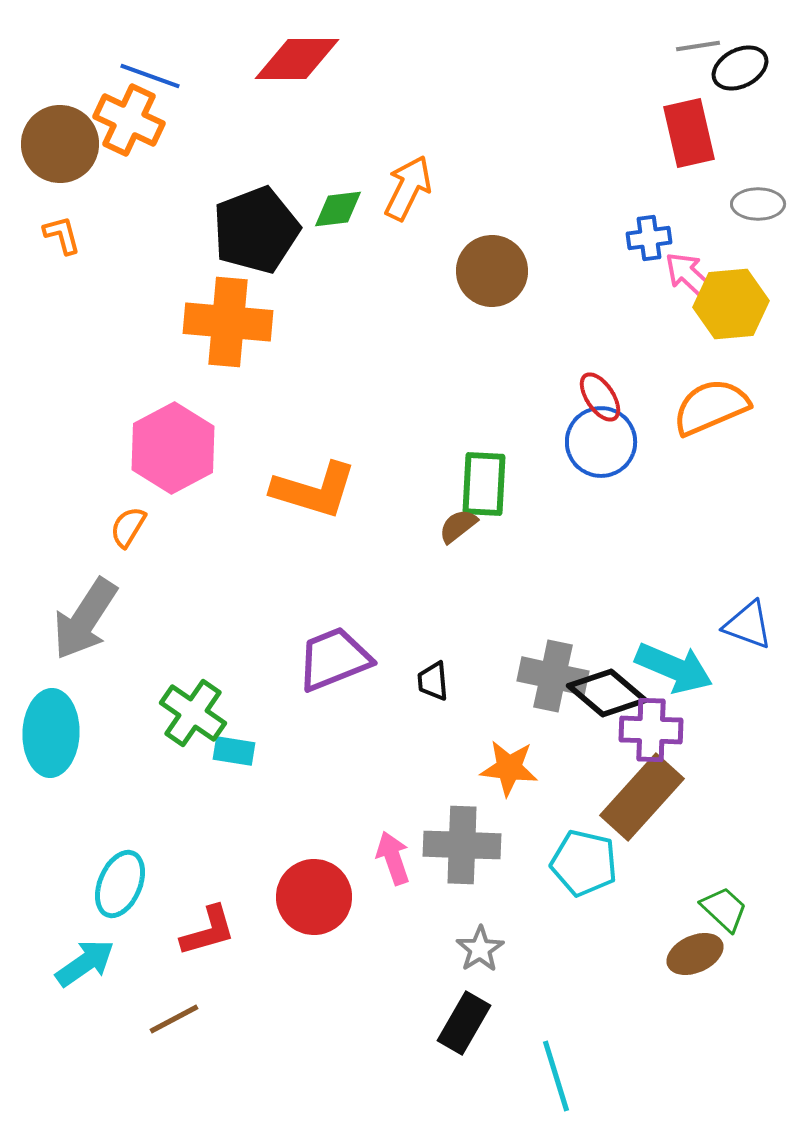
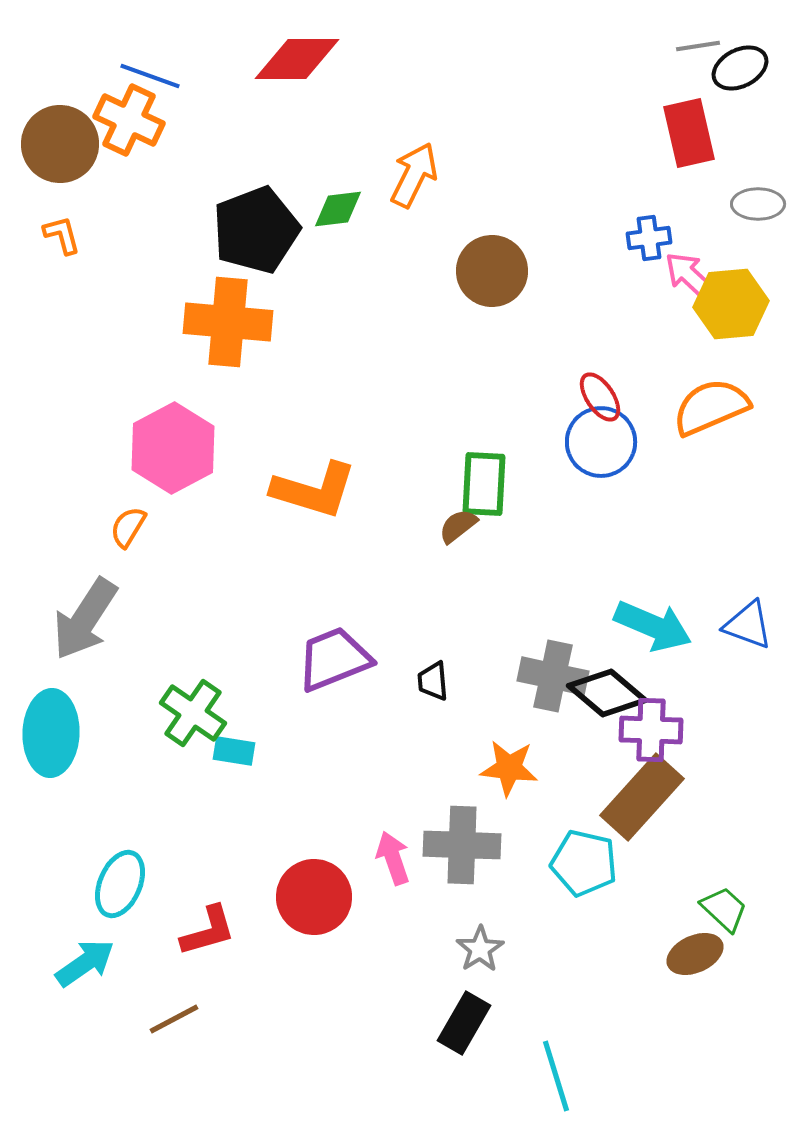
orange arrow at (408, 188): moved 6 px right, 13 px up
cyan arrow at (674, 668): moved 21 px left, 42 px up
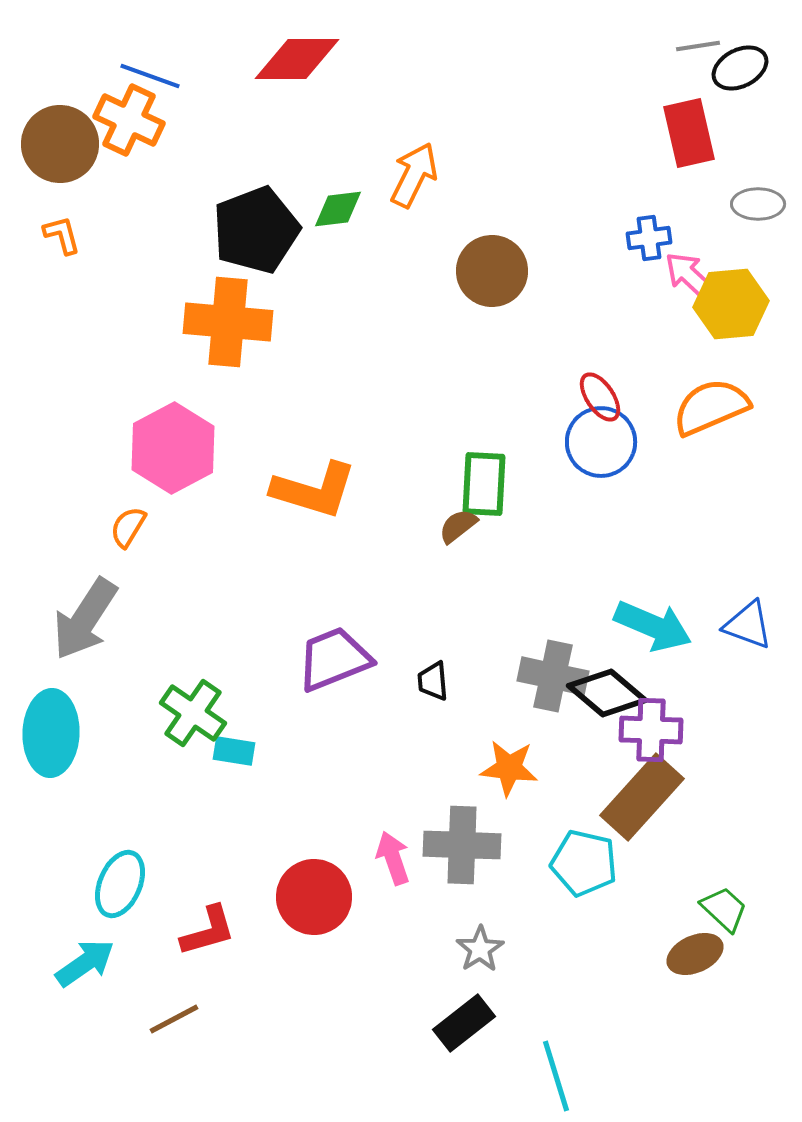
black rectangle at (464, 1023): rotated 22 degrees clockwise
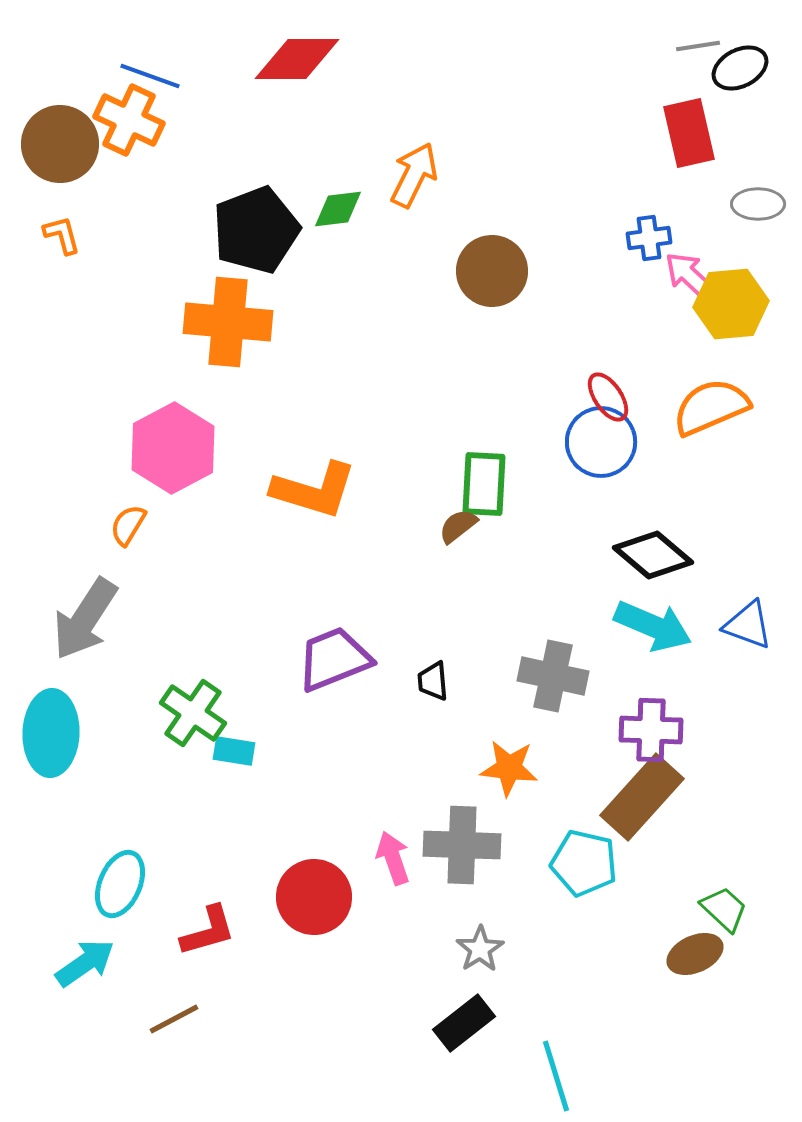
red ellipse at (600, 397): moved 8 px right
orange semicircle at (128, 527): moved 2 px up
black diamond at (607, 693): moved 46 px right, 138 px up
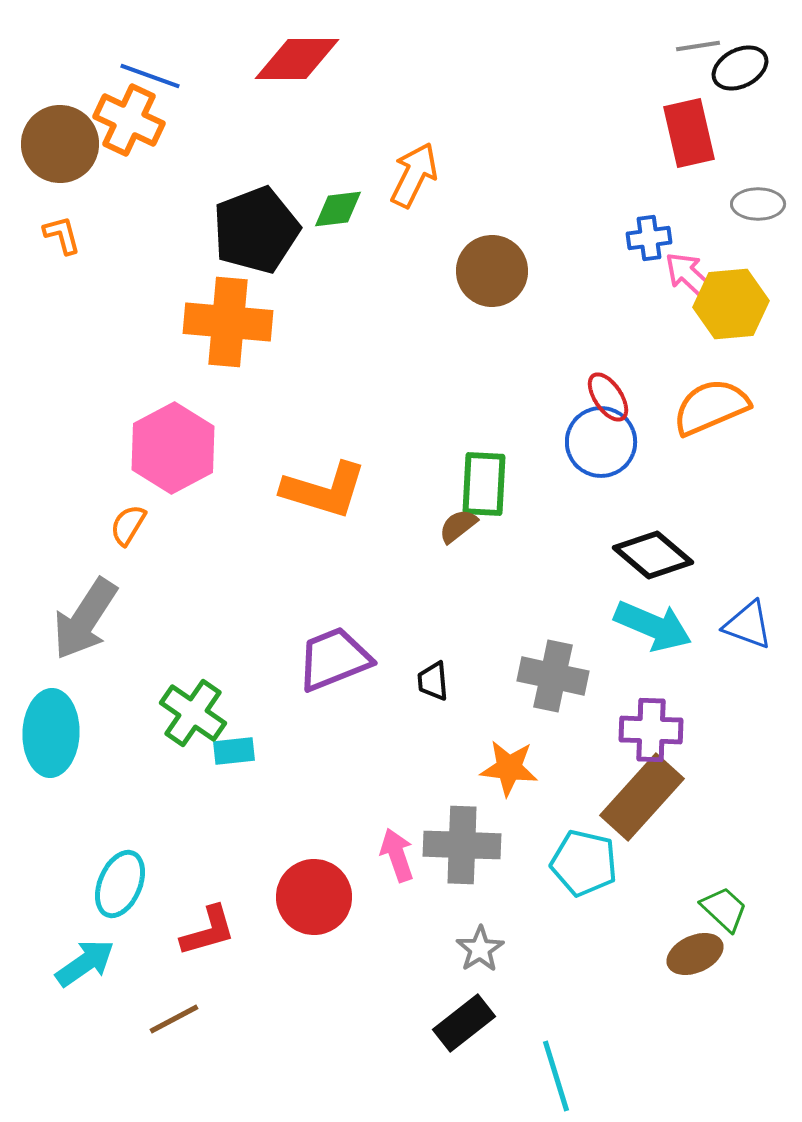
orange L-shape at (314, 490): moved 10 px right
cyan rectangle at (234, 751): rotated 15 degrees counterclockwise
pink arrow at (393, 858): moved 4 px right, 3 px up
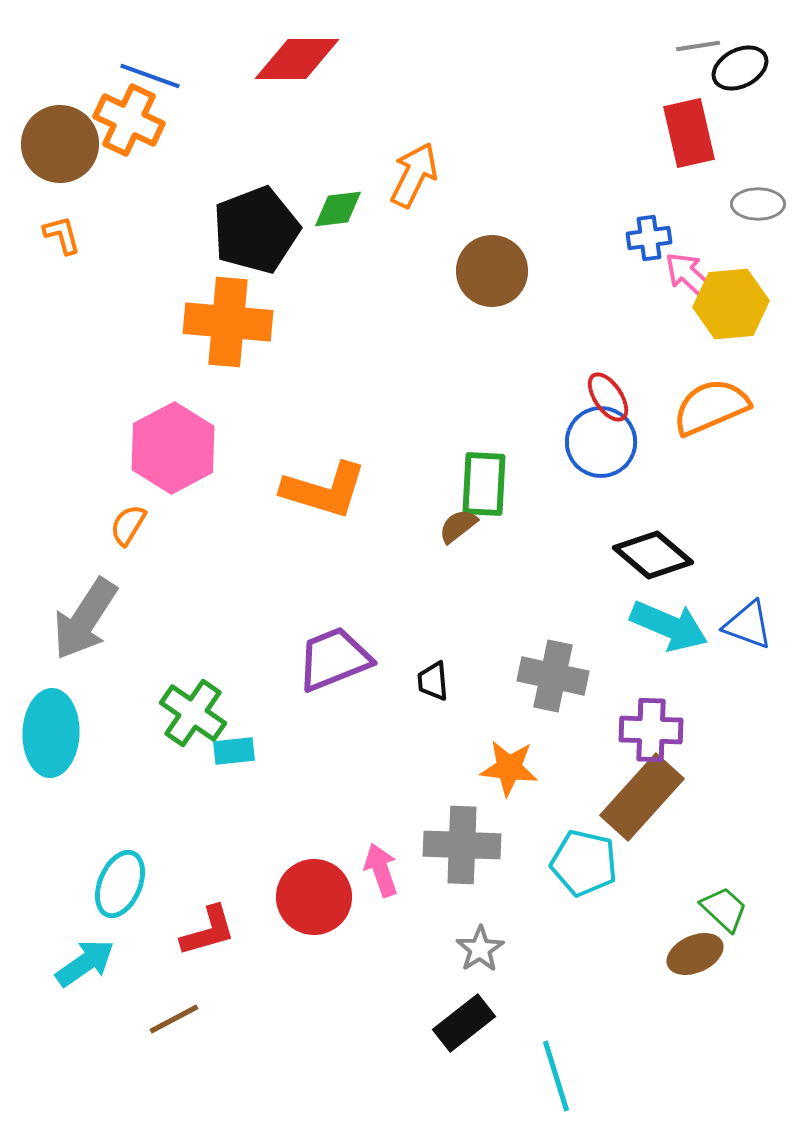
cyan arrow at (653, 626): moved 16 px right
pink arrow at (397, 855): moved 16 px left, 15 px down
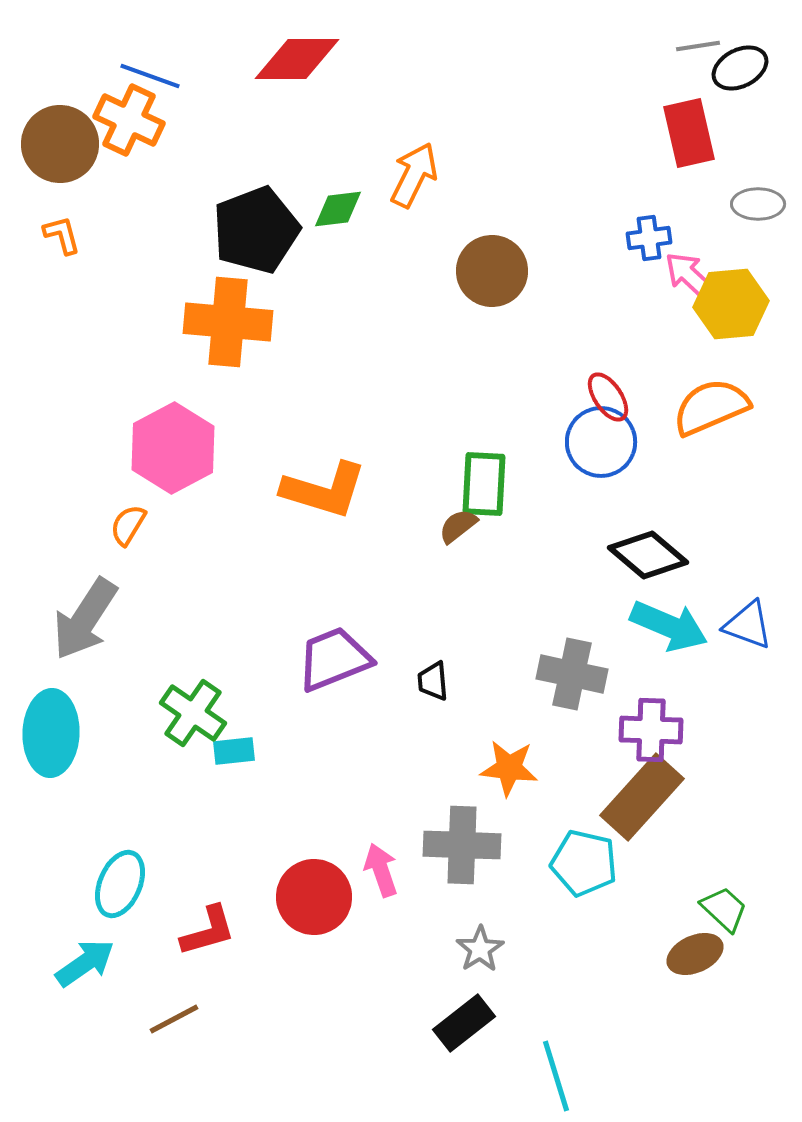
black diamond at (653, 555): moved 5 px left
gray cross at (553, 676): moved 19 px right, 2 px up
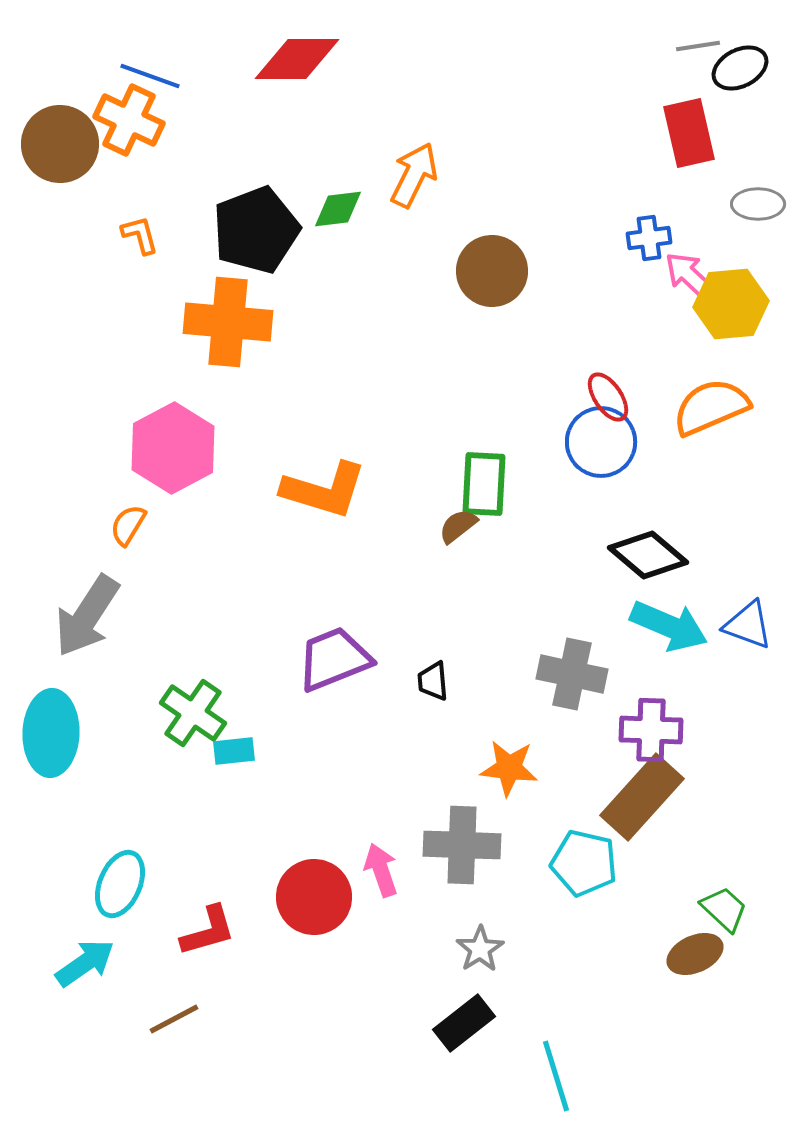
orange L-shape at (62, 235): moved 78 px right
gray arrow at (85, 619): moved 2 px right, 3 px up
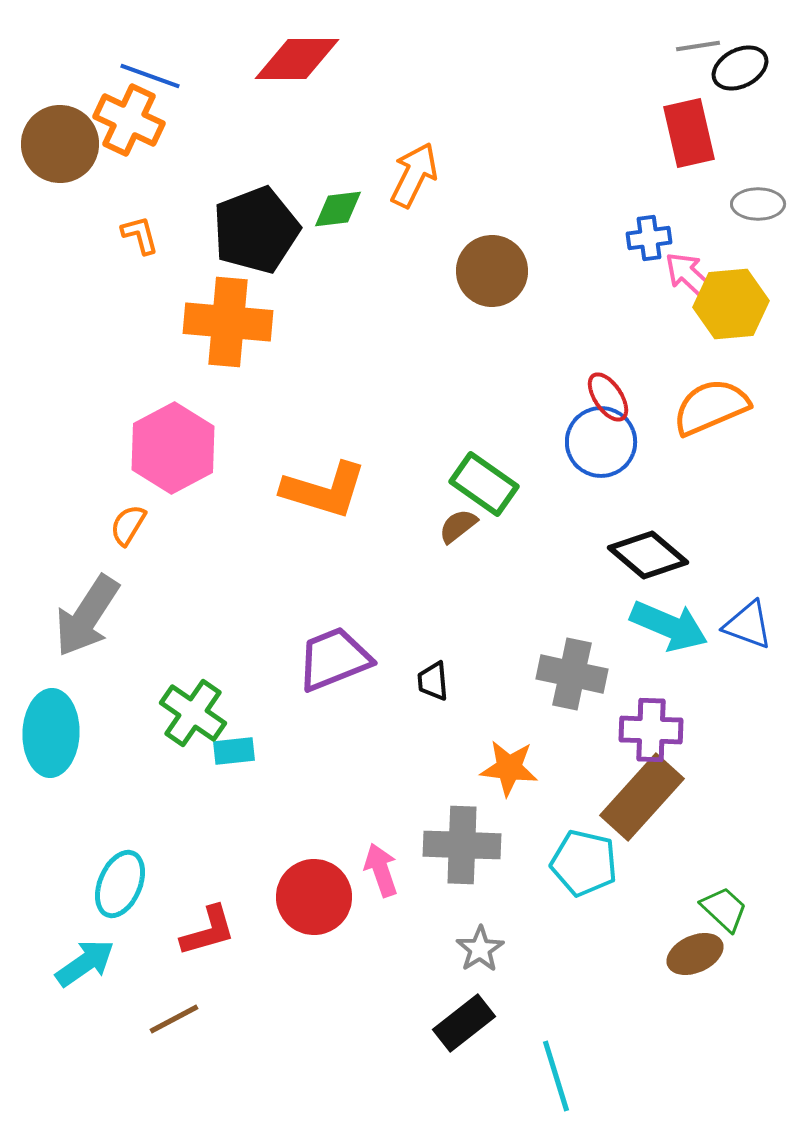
green rectangle at (484, 484): rotated 58 degrees counterclockwise
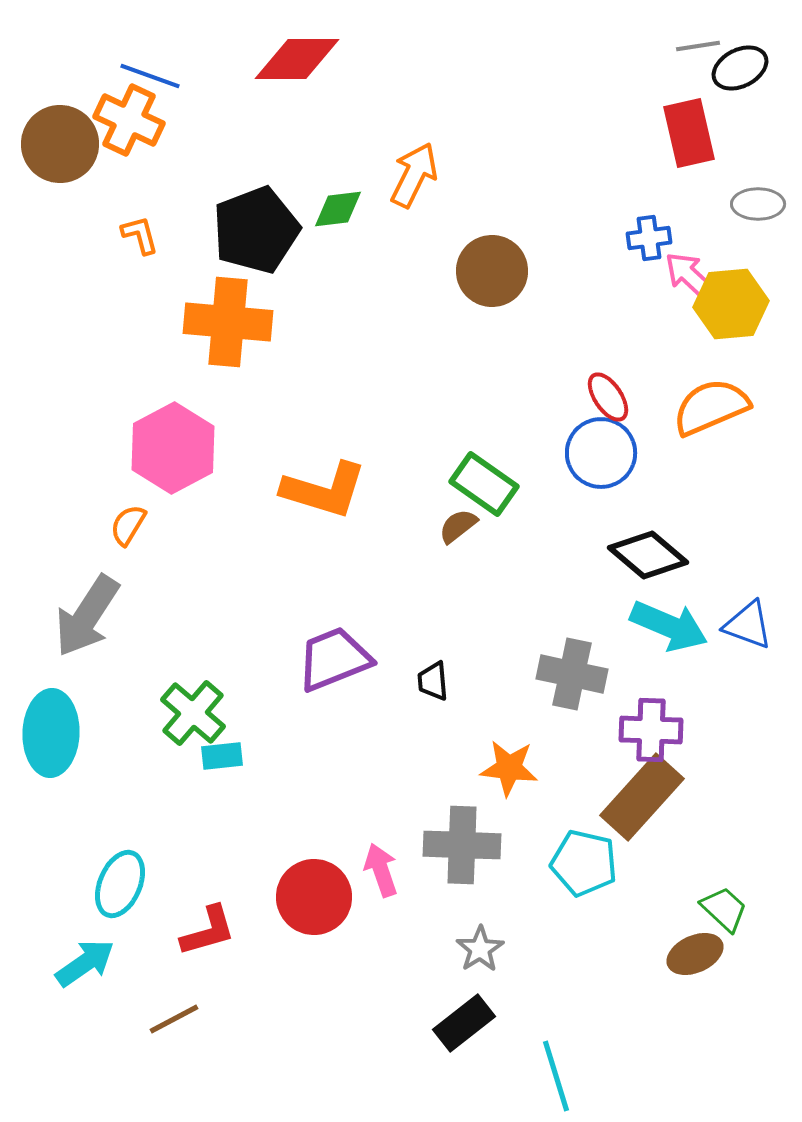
blue circle at (601, 442): moved 11 px down
green cross at (193, 713): rotated 6 degrees clockwise
cyan rectangle at (234, 751): moved 12 px left, 5 px down
